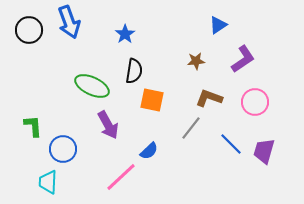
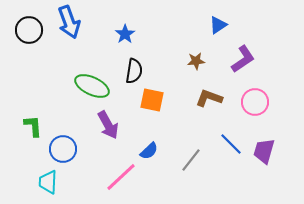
gray line: moved 32 px down
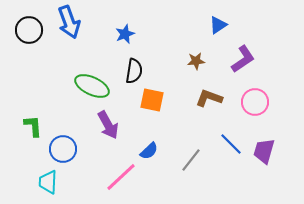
blue star: rotated 12 degrees clockwise
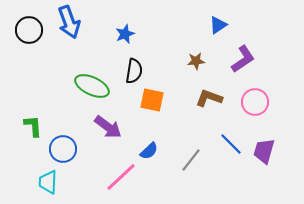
purple arrow: moved 2 px down; rotated 24 degrees counterclockwise
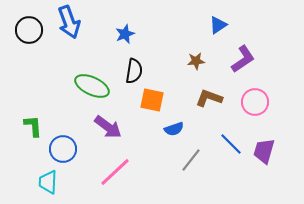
blue semicircle: moved 25 px right, 22 px up; rotated 24 degrees clockwise
pink line: moved 6 px left, 5 px up
